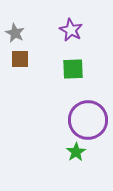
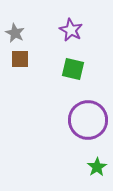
green square: rotated 15 degrees clockwise
green star: moved 21 px right, 15 px down
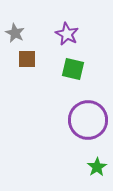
purple star: moved 4 px left, 4 px down
brown square: moved 7 px right
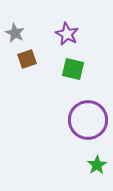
brown square: rotated 18 degrees counterclockwise
green star: moved 2 px up
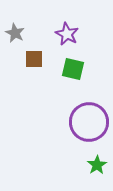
brown square: moved 7 px right; rotated 18 degrees clockwise
purple circle: moved 1 px right, 2 px down
